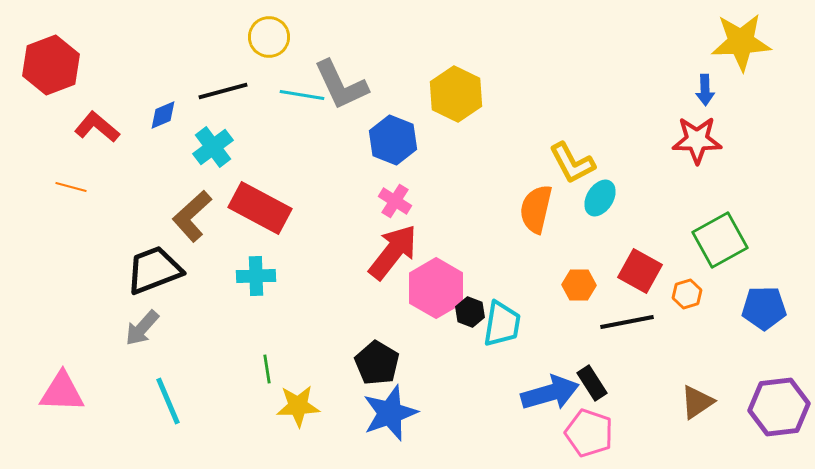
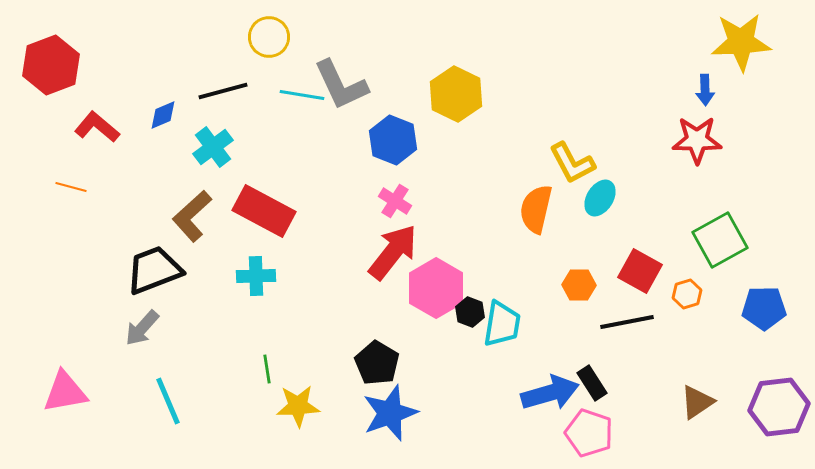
red rectangle at (260, 208): moved 4 px right, 3 px down
pink triangle at (62, 392): moved 3 px right; rotated 12 degrees counterclockwise
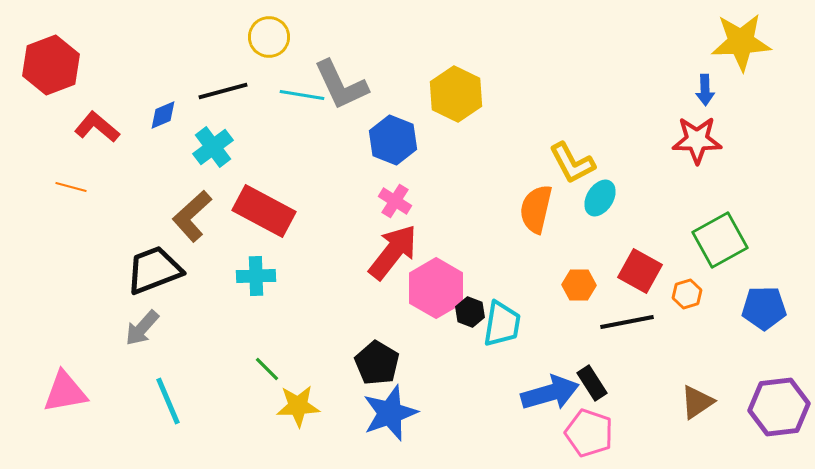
green line at (267, 369): rotated 36 degrees counterclockwise
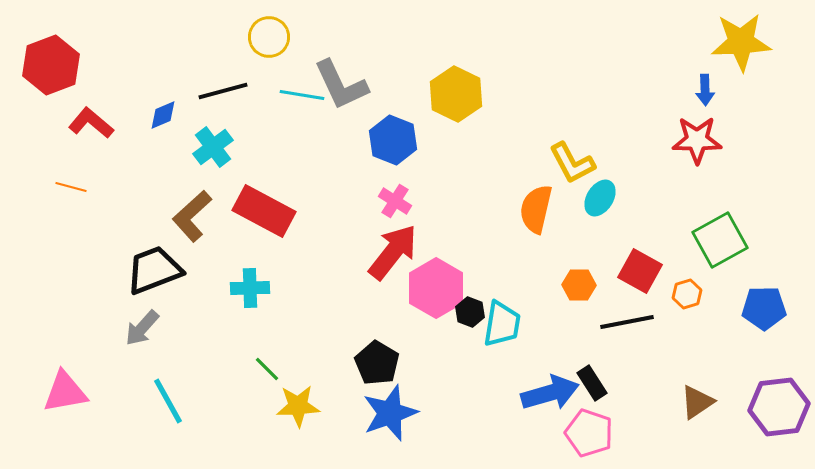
red L-shape at (97, 127): moved 6 px left, 4 px up
cyan cross at (256, 276): moved 6 px left, 12 px down
cyan line at (168, 401): rotated 6 degrees counterclockwise
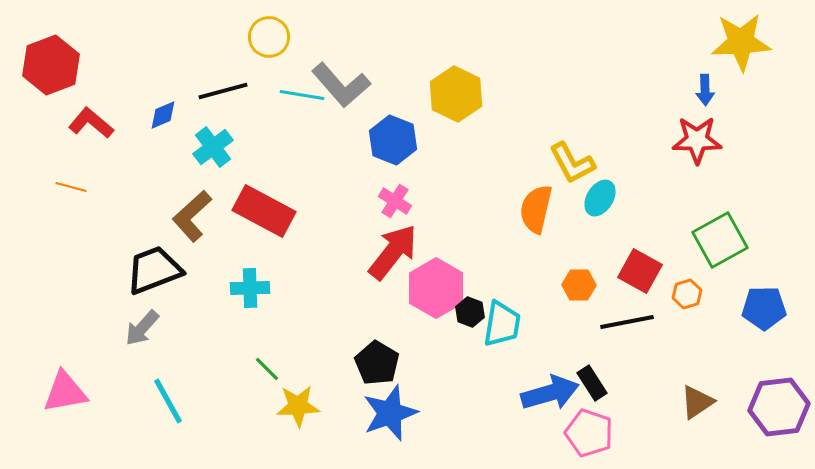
gray L-shape at (341, 85): rotated 16 degrees counterclockwise
